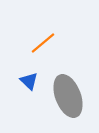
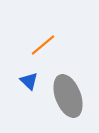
orange line: moved 2 px down
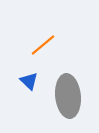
gray ellipse: rotated 15 degrees clockwise
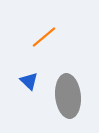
orange line: moved 1 px right, 8 px up
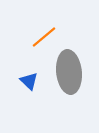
gray ellipse: moved 1 px right, 24 px up
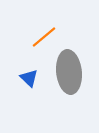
blue triangle: moved 3 px up
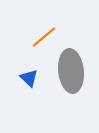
gray ellipse: moved 2 px right, 1 px up
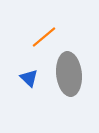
gray ellipse: moved 2 px left, 3 px down
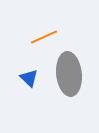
orange line: rotated 16 degrees clockwise
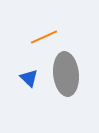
gray ellipse: moved 3 px left
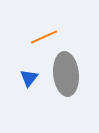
blue triangle: rotated 24 degrees clockwise
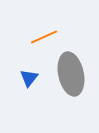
gray ellipse: moved 5 px right; rotated 6 degrees counterclockwise
